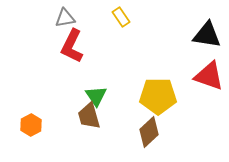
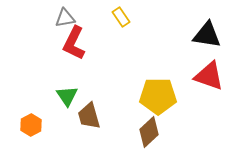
red L-shape: moved 2 px right, 3 px up
green triangle: moved 29 px left
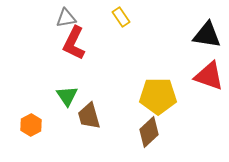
gray triangle: moved 1 px right
